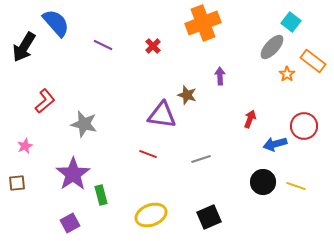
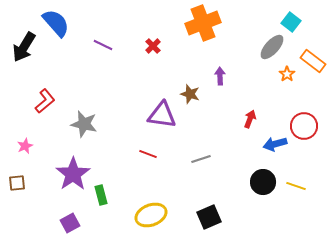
brown star: moved 3 px right, 1 px up
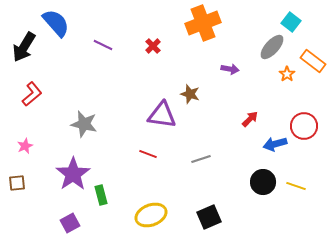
purple arrow: moved 10 px right, 7 px up; rotated 102 degrees clockwise
red L-shape: moved 13 px left, 7 px up
red arrow: rotated 24 degrees clockwise
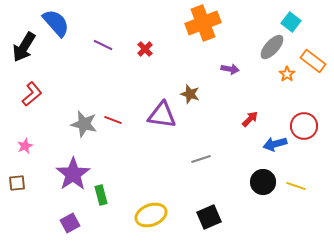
red cross: moved 8 px left, 3 px down
red line: moved 35 px left, 34 px up
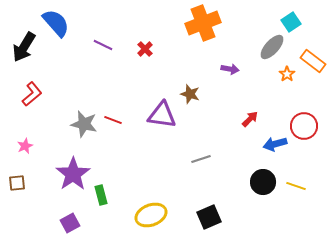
cyan square: rotated 18 degrees clockwise
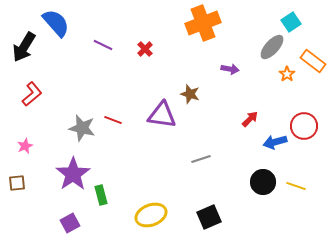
gray star: moved 2 px left, 4 px down
blue arrow: moved 2 px up
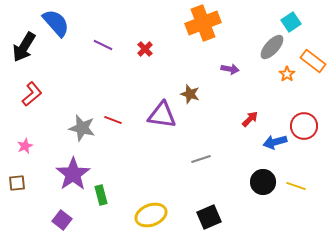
purple square: moved 8 px left, 3 px up; rotated 24 degrees counterclockwise
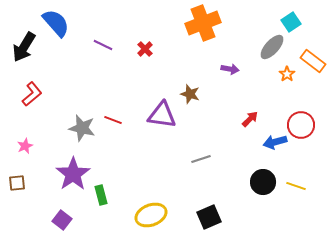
red circle: moved 3 px left, 1 px up
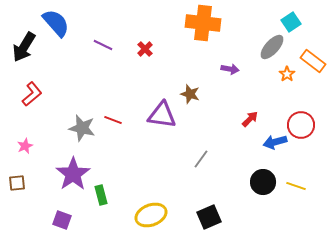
orange cross: rotated 28 degrees clockwise
gray line: rotated 36 degrees counterclockwise
purple square: rotated 18 degrees counterclockwise
